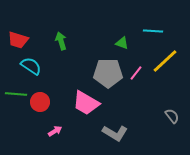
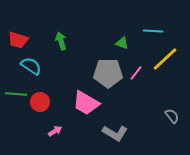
yellow line: moved 2 px up
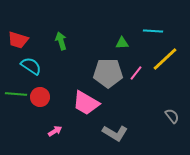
green triangle: rotated 24 degrees counterclockwise
red circle: moved 5 px up
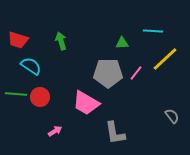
gray L-shape: rotated 50 degrees clockwise
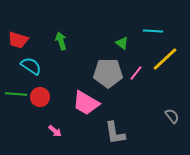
green triangle: rotated 40 degrees clockwise
pink arrow: rotated 72 degrees clockwise
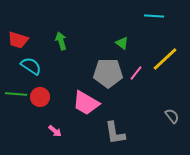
cyan line: moved 1 px right, 15 px up
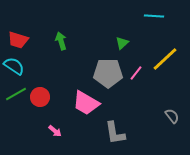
green triangle: rotated 40 degrees clockwise
cyan semicircle: moved 17 px left
green line: rotated 35 degrees counterclockwise
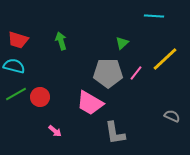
cyan semicircle: rotated 20 degrees counterclockwise
pink trapezoid: moved 4 px right
gray semicircle: rotated 28 degrees counterclockwise
